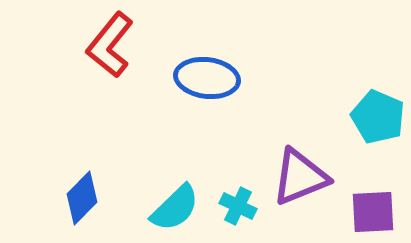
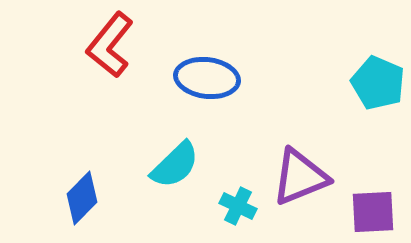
cyan pentagon: moved 34 px up
cyan semicircle: moved 43 px up
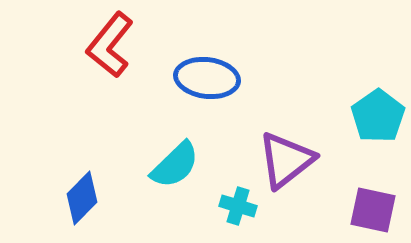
cyan pentagon: moved 33 px down; rotated 14 degrees clockwise
purple triangle: moved 14 px left, 17 px up; rotated 16 degrees counterclockwise
cyan cross: rotated 9 degrees counterclockwise
purple square: moved 2 px up; rotated 15 degrees clockwise
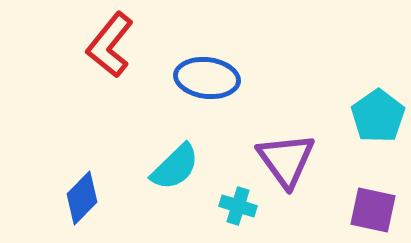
purple triangle: rotated 28 degrees counterclockwise
cyan semicircle: moved 2 px down
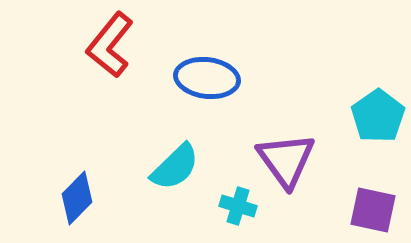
blue diamond: moved 5 px left
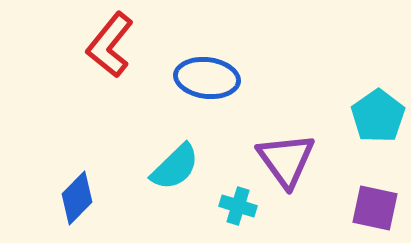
purple square: moved 2 px right, 2 px up
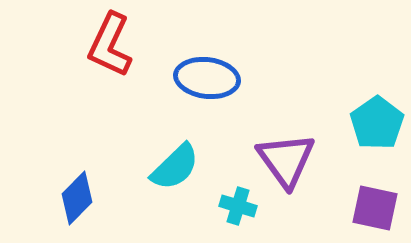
red L-shape: rotated 14 degrees counterclockwise
cyan pentagon: moved 1 px left, 7 px down
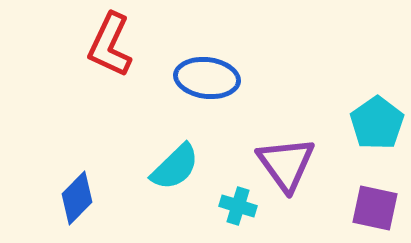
purple triangle: moved 4 px down
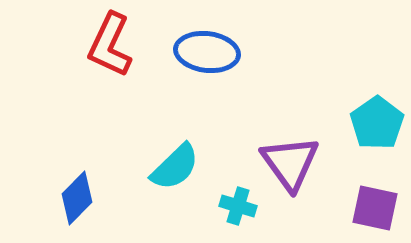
blue ellipse: moved 26 px up
purple triangle: moved 4 px right, 1 px up
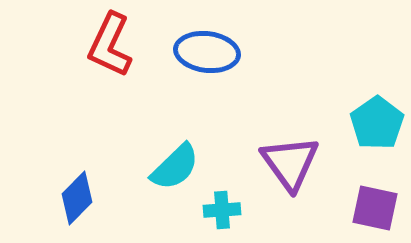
cyan cross: moved 16 px left, 4 px down; rotated 21 degrees counterclockwise
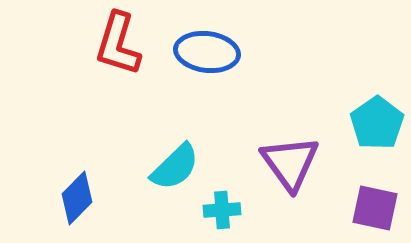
red L-shape: moved 8 px right, 1 px up; rotated 8 degrees counterclockwise
